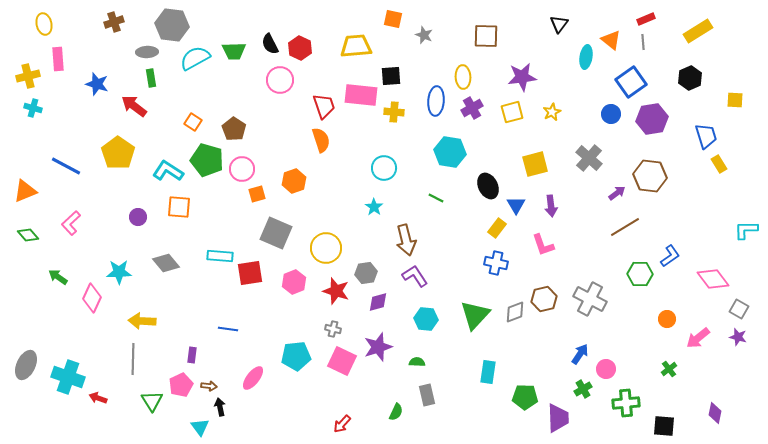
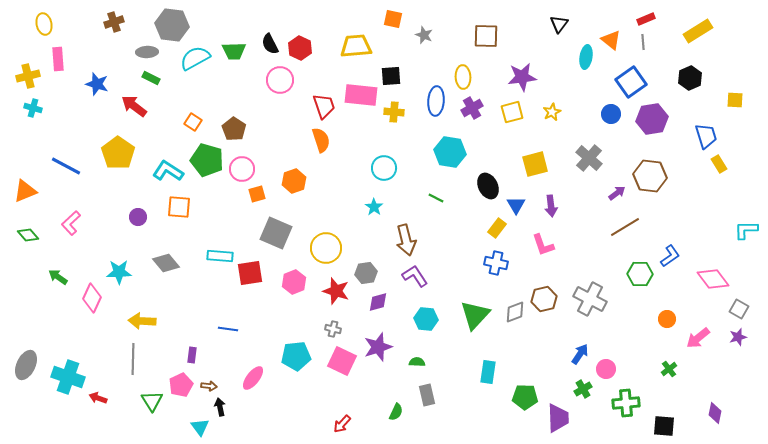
green rectangle at (151, 78): rotated 54 degrees counterclockwise
purple star at (738, 337): rotated 30 degrees counterclockwise
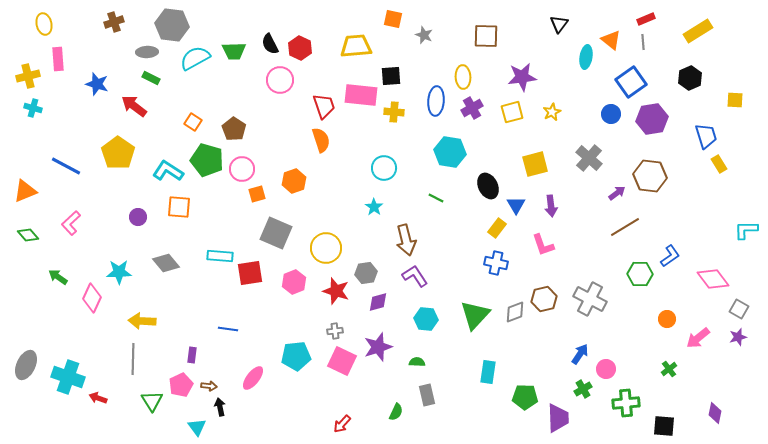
gray cross at (333, 329): moved 2 px right, 2 px down; rotated 21 degrees counterclockwise
cyan triangle at (200, 427): moved 3 px left
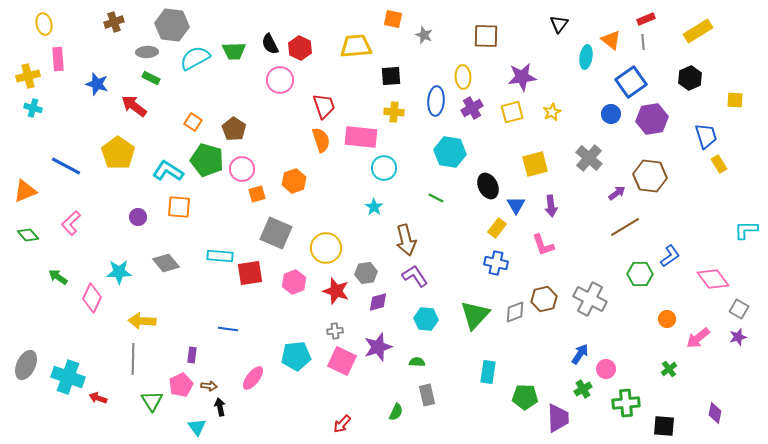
pink rectangle at (361, 95): moved 42 px down
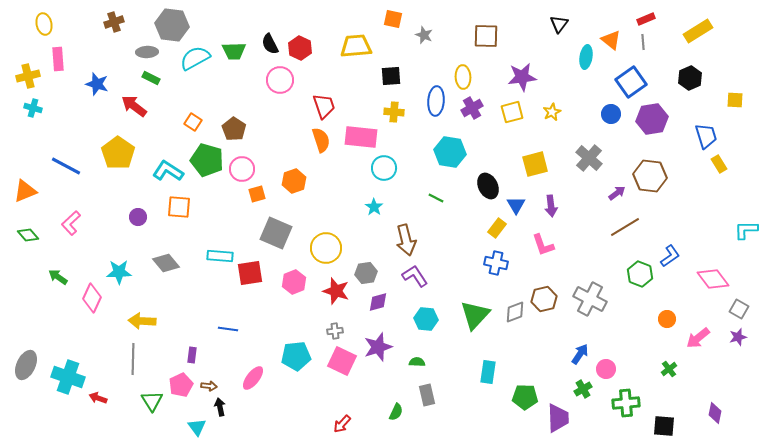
green hexagon at (640, 274): rotated 20 degrees clockwise
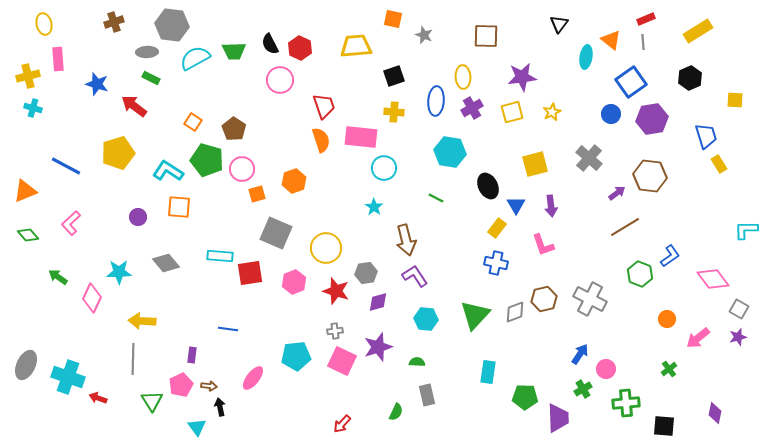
black square at (391, 76): moved 3 px right; rotated 15 degrees counterclockwise
yellow pentagon at (118, 153): rotated 20 degrees clockwise
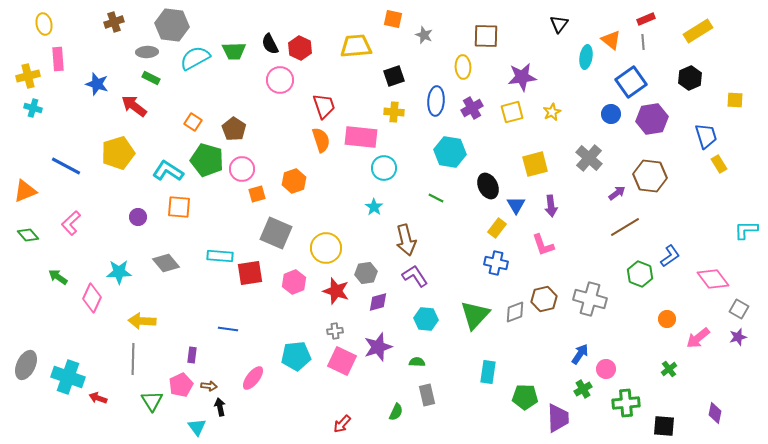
yellow ellipse at (463, 77): moved 10 px up
gray cross at (590, 299): rotated 12 degrees counterclockwise
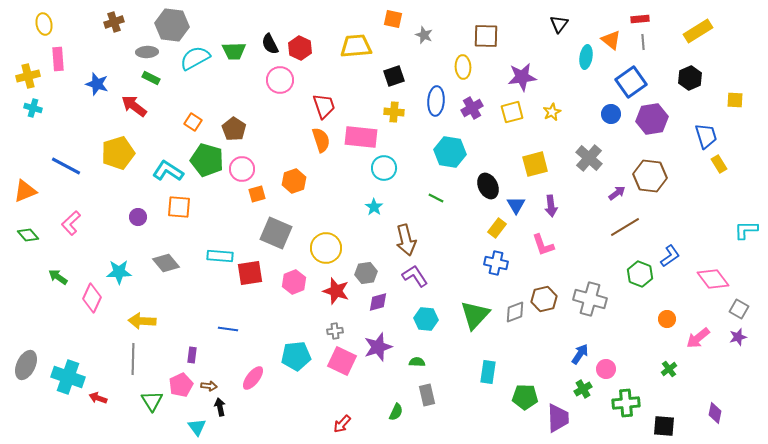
red rectangle at (646, 19): moved 6 px left; rotated 18 degrees clockwise
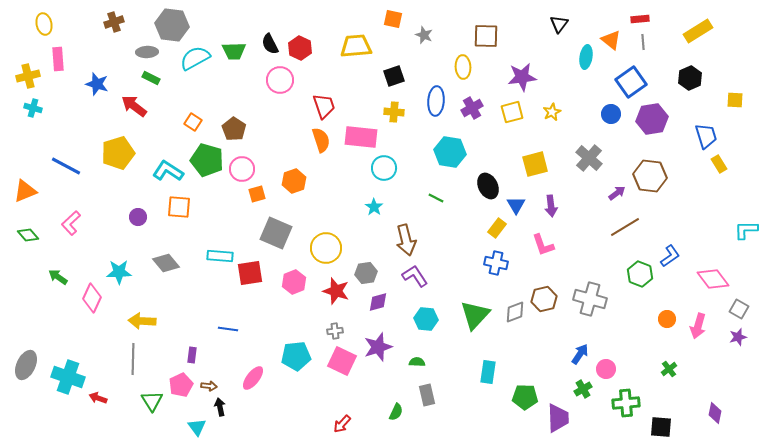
pink arrow at (698, 338): moved 12 px up; rotated 35 degrees counterclockwise
black square at (664, 426): moved 3 px left, 1 px down
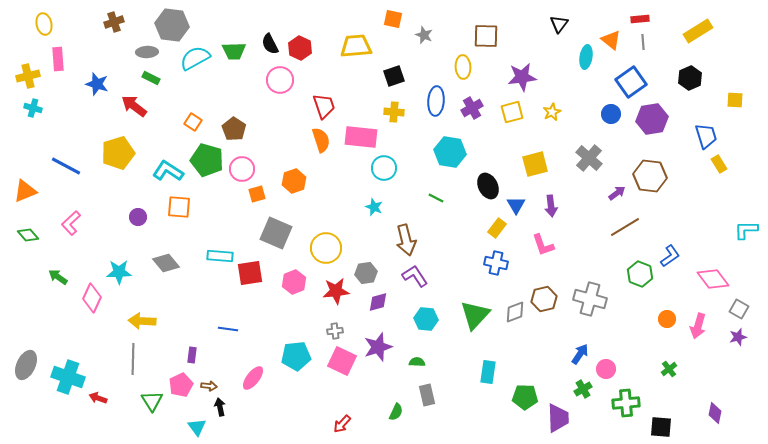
cyan star at (374, 207): rotated 12 degrees counterclockwise
red star at (336, 291): rotated 24 degrees counterclockwise
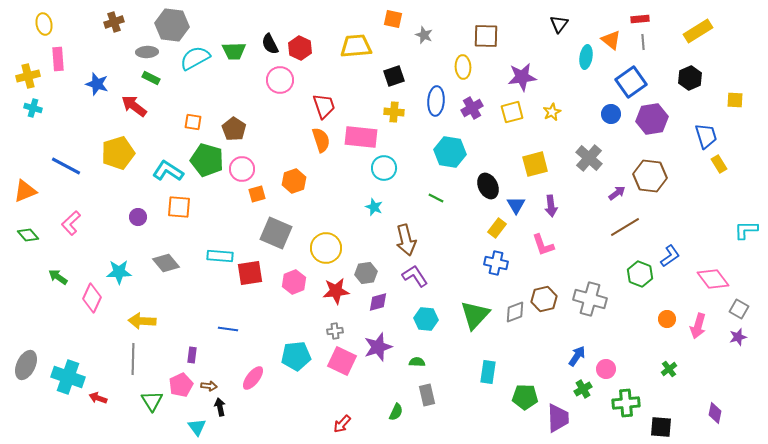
orange square at (193, 122): rotated 24 degrees counterclockwise
blue arrow at (580, 354): moved 3 px left, 2 px down
